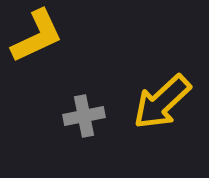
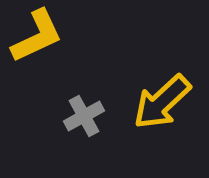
gray cross: rotated 18 degrees counterclockwise
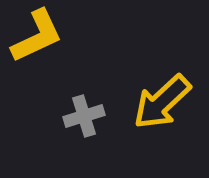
gray cross: rotated 12 degrees clockwise
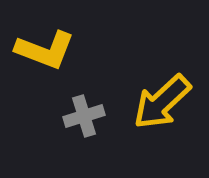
yellow L-shape: moved 8 px right, 14 px down; rotated 46 degrees clockwise
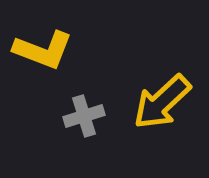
yellow L-shape: moved 2 px left
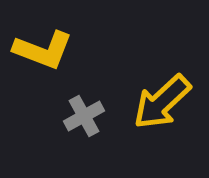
gray cross: rotated 12 degrees counterclockwise
